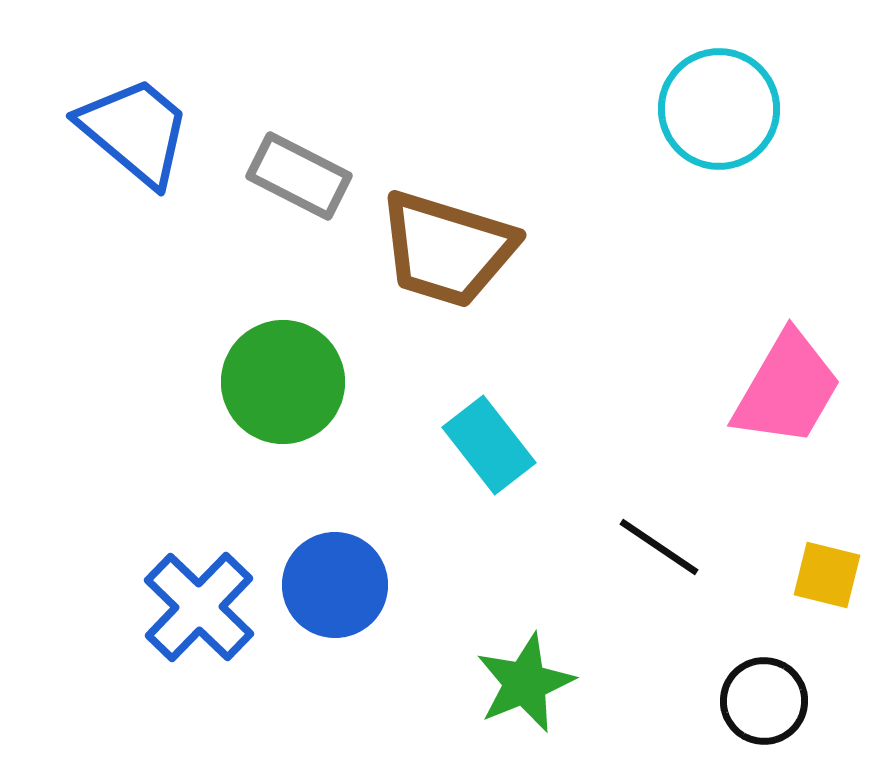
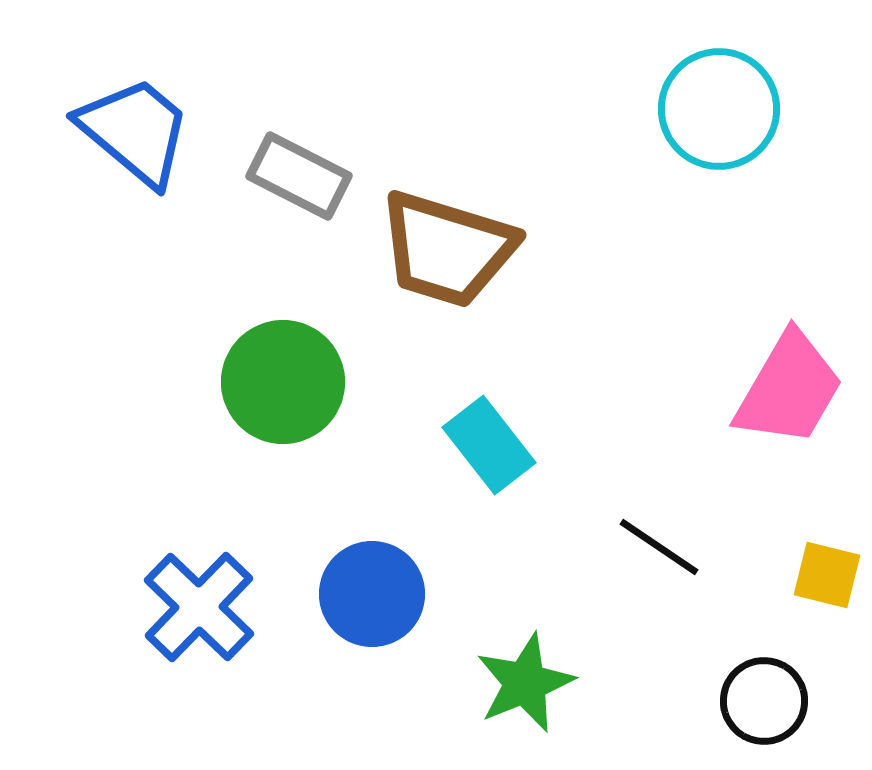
pink trapezoid: moved 2 px right
blue circle: moved 37 px right, 9 px down
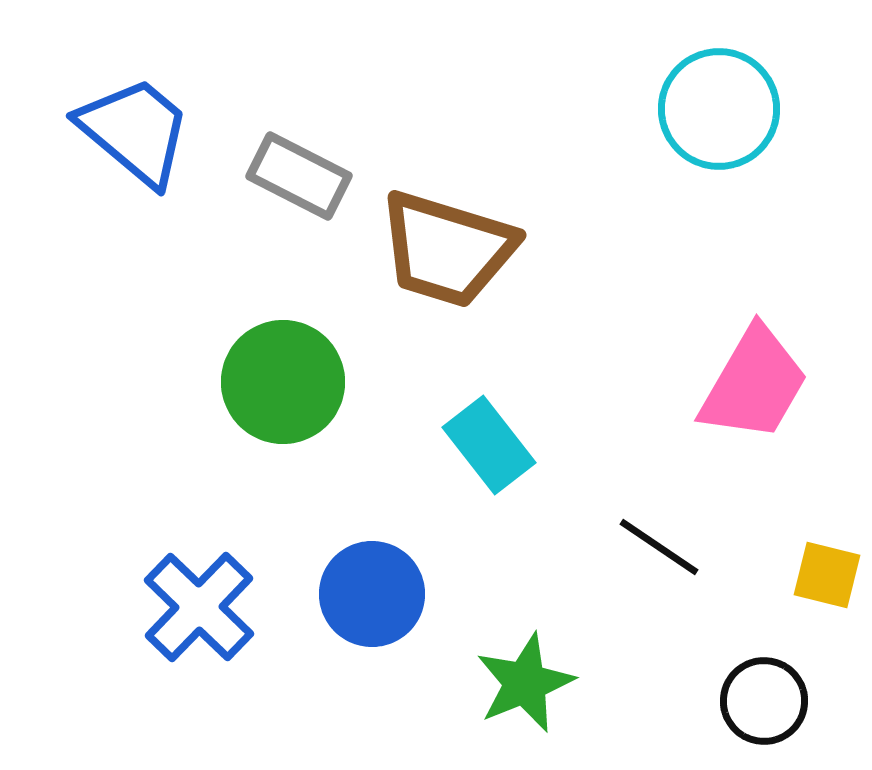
pink trapezoid: moved 35 px left, 5 px up
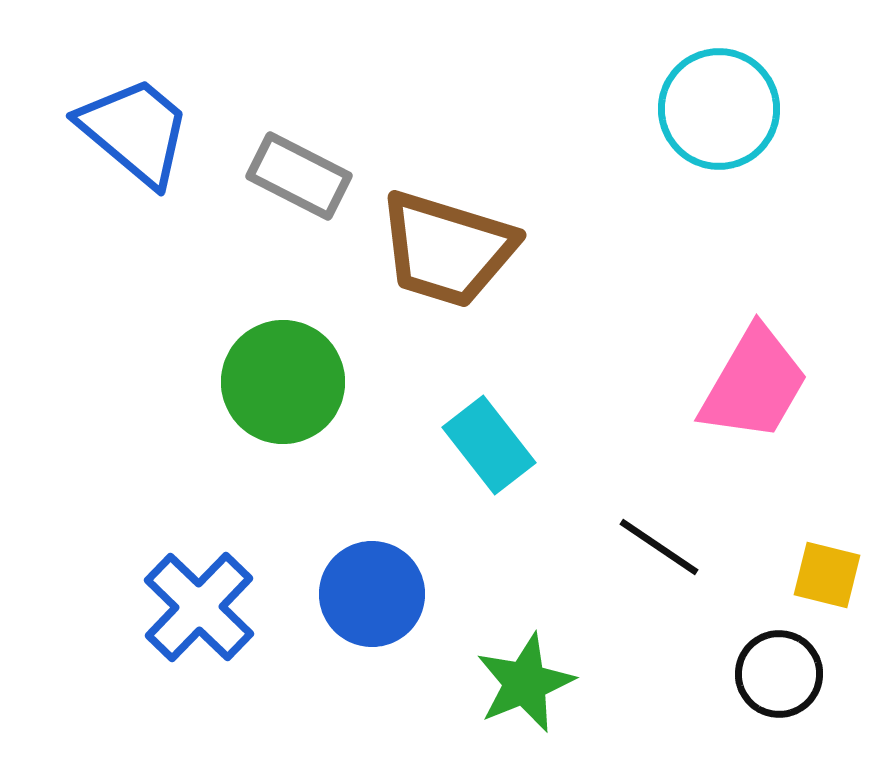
black circle: moved 15 px right, 27 px up
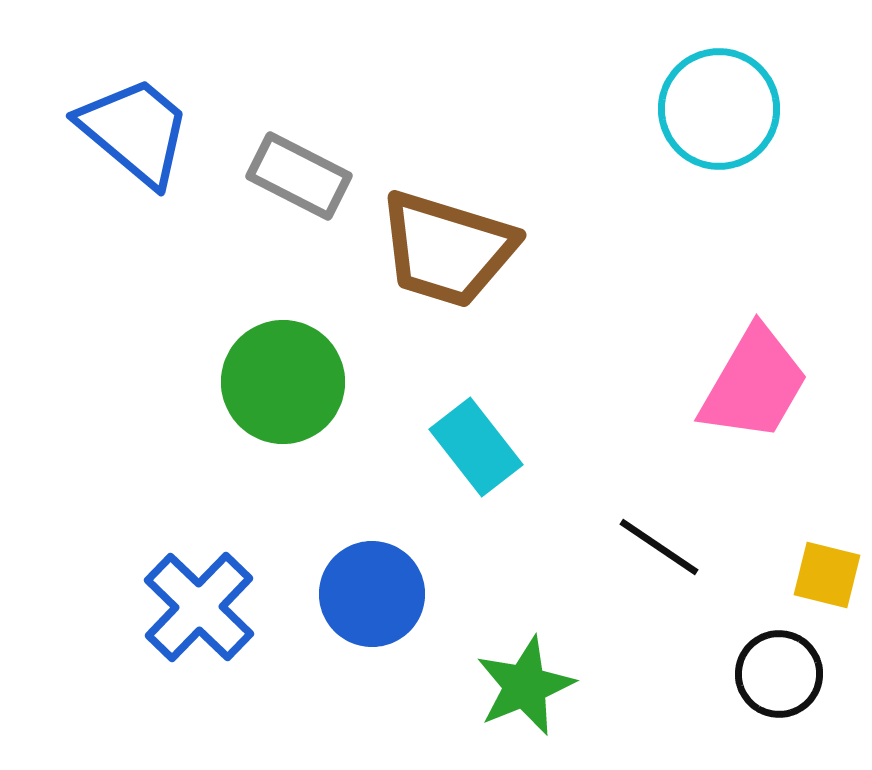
cyan rectangle: moved 13 px left, 2 px down
green star: moved 3 px down
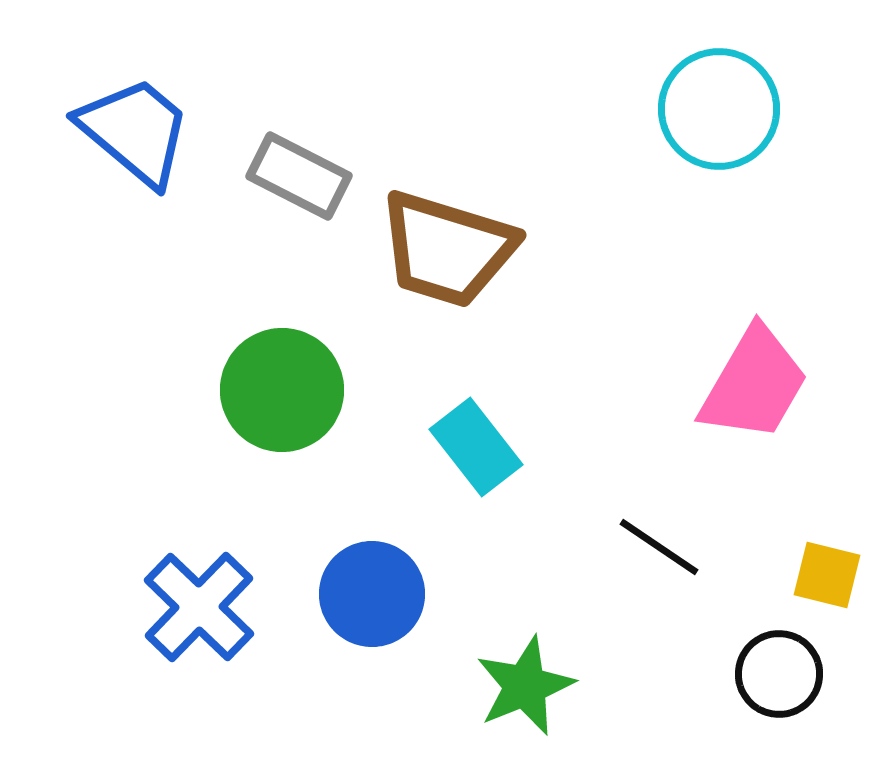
green circle: moved 1 px left, 8 px down
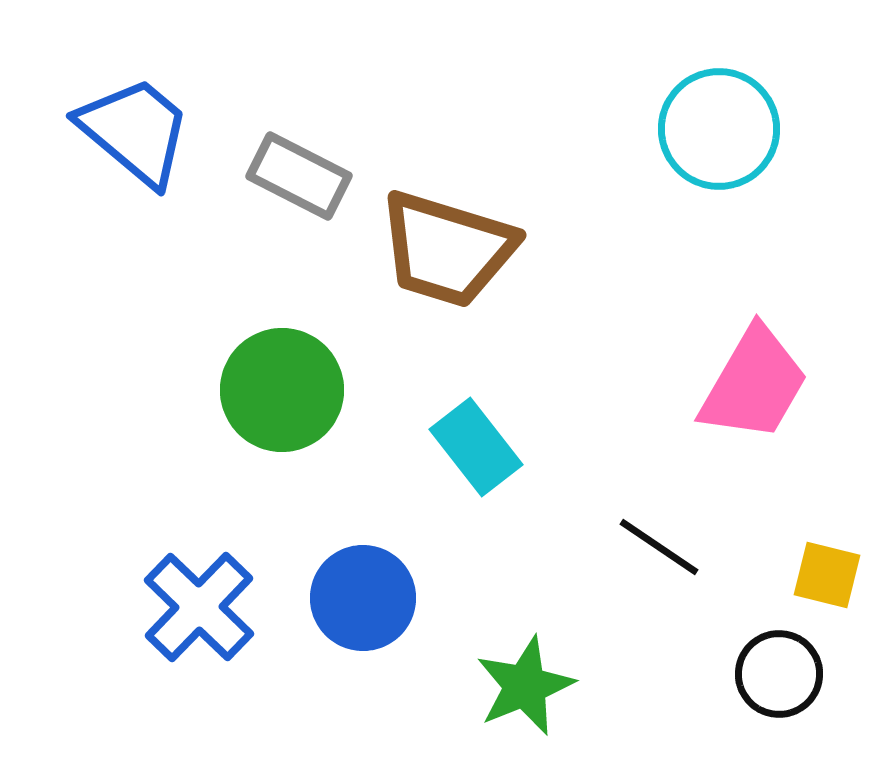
cyan circle: moved 20 px down
blue circle: moved 9 px left, 4 px down
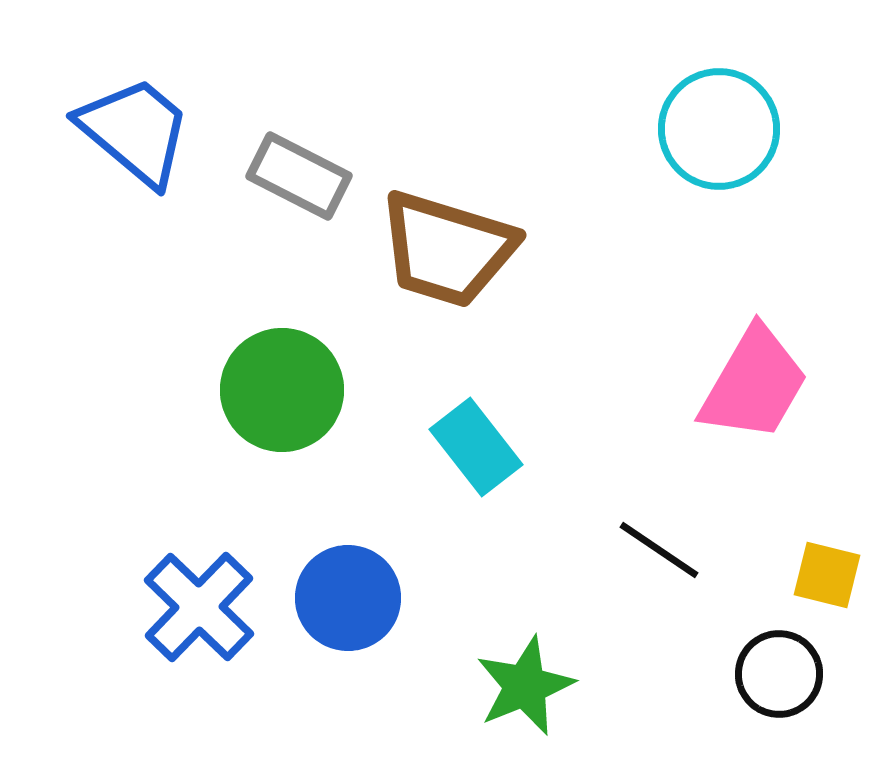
black line: moved 3 px down
blue circle: moved 15 px left
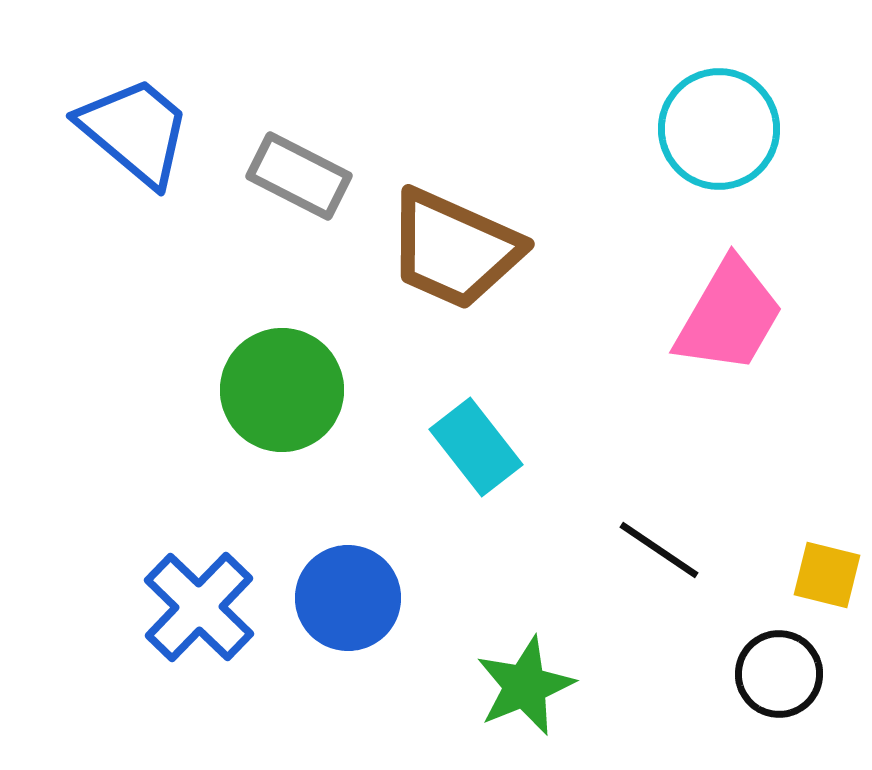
brown trapezoid: moved 7 px right; rotated 7 degrees clockwise
pink trapezoid: moved 25 px left, 68 px up
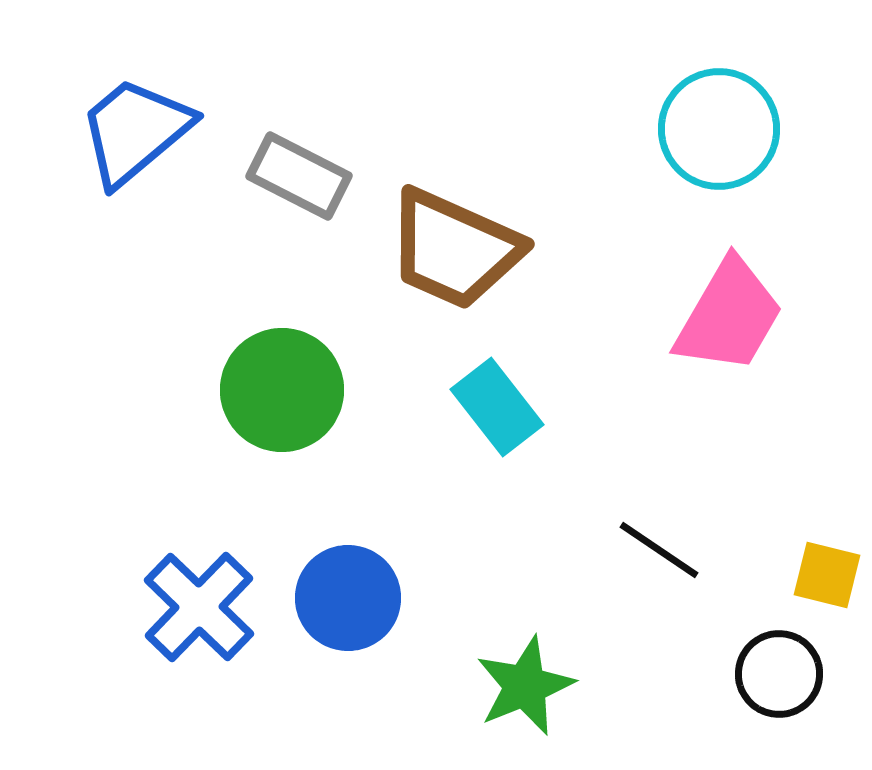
blue trapezoid: rotated 80 degrees counterclockwise
cyan rectangle: moved 21 px right, 40 px up
